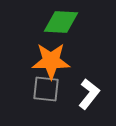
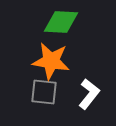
orange star: rotated 9 degrees clockwise
gray square: moved 2 px left, 3 px down
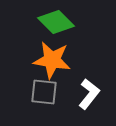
green diamond: moved 5 px left; rotated 42 degrees clockwise
orange star: moved 1 px right, 1 px up
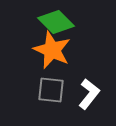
orange star: moved 10 px up; rotated 15 degrees clockwise
gray square: moved 7 px right, 2 px up
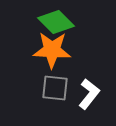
orange star: rotated 21 degrees counterclockwise
gray square: moved 4 px right, 2 px up
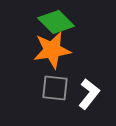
orange star: rotated 12 degrees counterclockwise
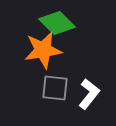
green diamond: moved 1 px right, 1 px down
orange star: moved 9 px left
